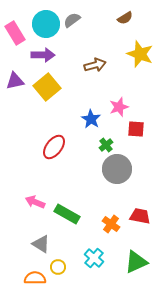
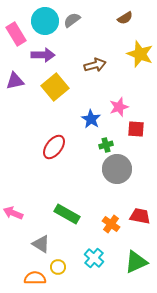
cyan circle: moved 1 px left, 3 px up
pink rectangle: moved 1 px right, 1 px down
yellow square: moved 8 px right
green cross: rotated 24 degrees clockwise
pink arrow: moved 22 px left, 11 px down
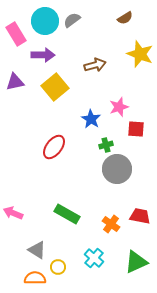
purple triangle: moved 1 px down
gray triangle: moved 4 px left, 6 px down
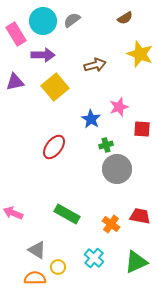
cyan circle: moved 2 px left
red square: moved 6 px right
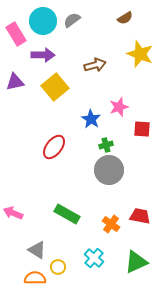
gray circle: moved 8 px left, 1 px down
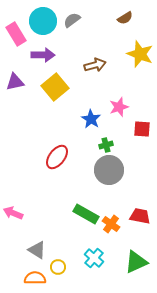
red ellipse: moved 3 px right, 10 px down
green rectangle: moved 19 px right
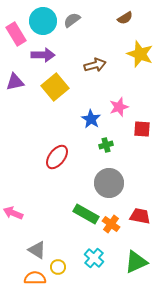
gray circle: moved 13 px down
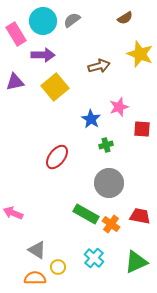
brown arrow: moved 4 px right, 1 px down
